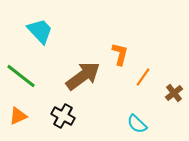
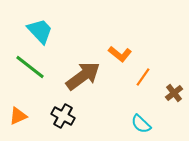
orange L-shape: rotated 115 degrees clockwise
green line: moved 9 px right, 9 px up
cyan semicircle: moved 4 px right
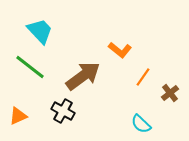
orange L-shape: moved 4 px up
brown cross: moved 4 px left
black cross: moved 5 px up
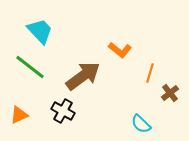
orange line: moved 7 px right, 4 px up; rotated 18 degrees counterclockwise
orange triangle: moved 1 px right, 1 px up
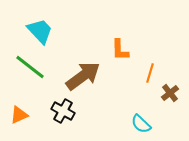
orange L-shape: rotated 50 degrees clockwise
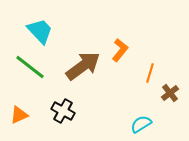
orange L-shape: rotated 140 degrees counterclockwise
brown arrow: moved 10 px up
cyan semicircle: rotated 105 degrees clockwise
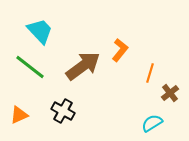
cyan semicircle: moved 11 px right, 1 px up
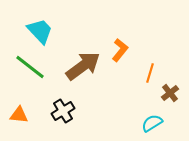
black cross: rotated 30 degrees clockwise
orange triangle: rotated 30 degrees clockwise
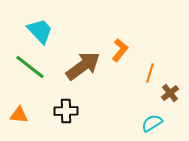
black cross: moved 3 px right; rotated 30 degrees clockwise
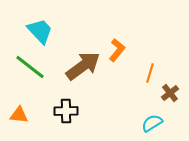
orange L-shape: moved 3 px left
